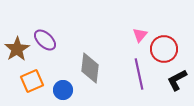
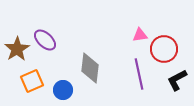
pink triangle: rotated 42 degrees clockwise
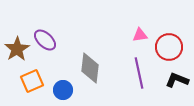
red circle: moved 5 px right, 2 px up
purple line: moved 1 px up
black L-shape: rotated 50 degrees clockwise
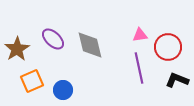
purple ellipse: moved 8 px right, 1 px up
red circle: moved 1 px left
gray diamond: moved 23 px up; rotated 20 degrees counterclockwise
purple line: moved 5 px up
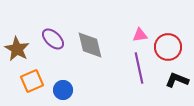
brown star: rotated 10 degrees counterclockwise
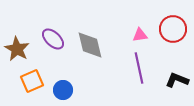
red circle: moved 5 px right, 18 px up
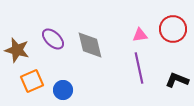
brown star: moved 1 px down; rotated 15 degrees counterclockwise
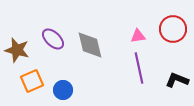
pink triangle: moved 2 px left, 1 px down
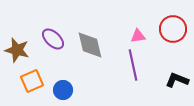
purple line: moved 6 px left, 3 px up
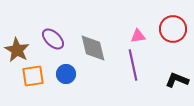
gray diamond: moved 3 px right, 3 px down
brown star: rotated 15 degrees clockwise
orange square: moved 1 px right, 5 px up; rotated 15 degrees clockwise
blue circle: moved 3 px right, 16 px up
